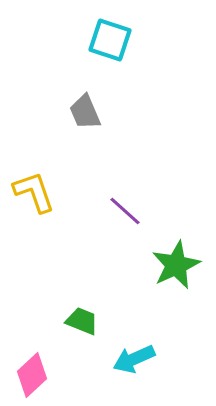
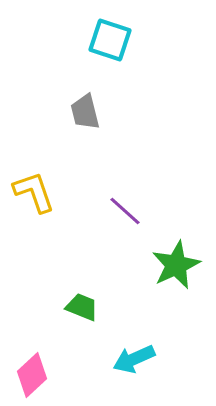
gray trapezoid: rotated 9 degrees clockwise
green trapezoid: moved 14 px up
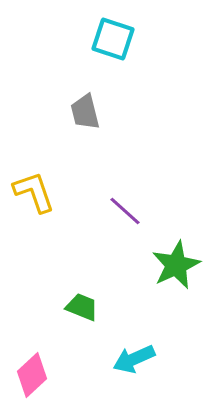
cyan square: moved 3 px right, 1 px up
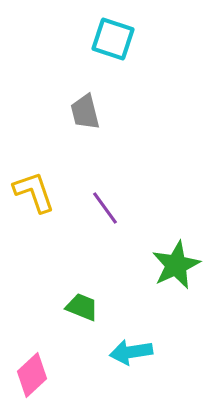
purple line: moved 20 px left, 3 px up; rotated 12 degrees clockwise
cyan arrow: moved 3 px left, 7 px up; rotated 15 degrees clockwise
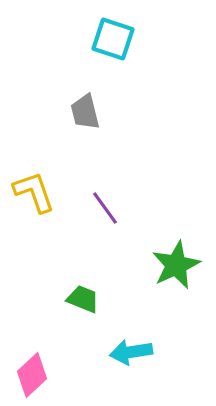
green trapezoid: moved 1 px right, 8 px up
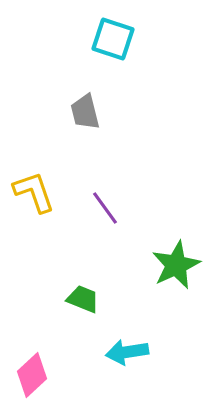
cyan arrow: moved 4 px left
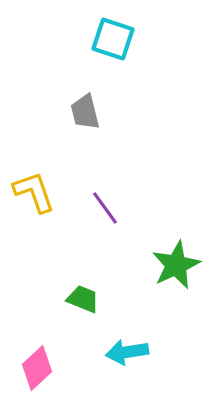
pink diamond: moved 5 px right, 7 px up
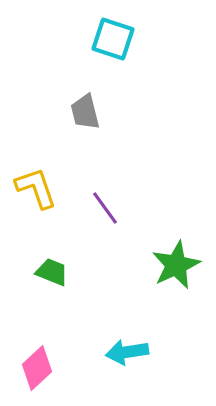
yellow L-shape: moved 2 px right, 4 px up
green trapezoid: moved 31 px left, 27 px up
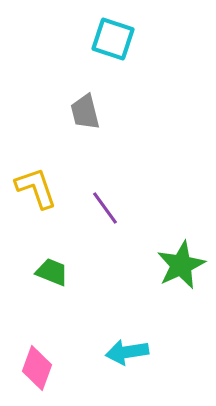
green star: moved 5 px right
pink diamond: rotated 27 degrees counterclockwise
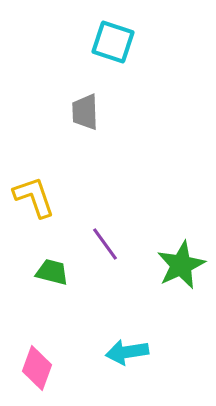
cyan square: moved 3 px down
gray trapezoid: rotated 12 degrees clockwise
yellow L-shape: moved 2 px left, 9 px down
purple line: moved 36 px down
green trapezoid: rotated 8 degrees counterclockwise
